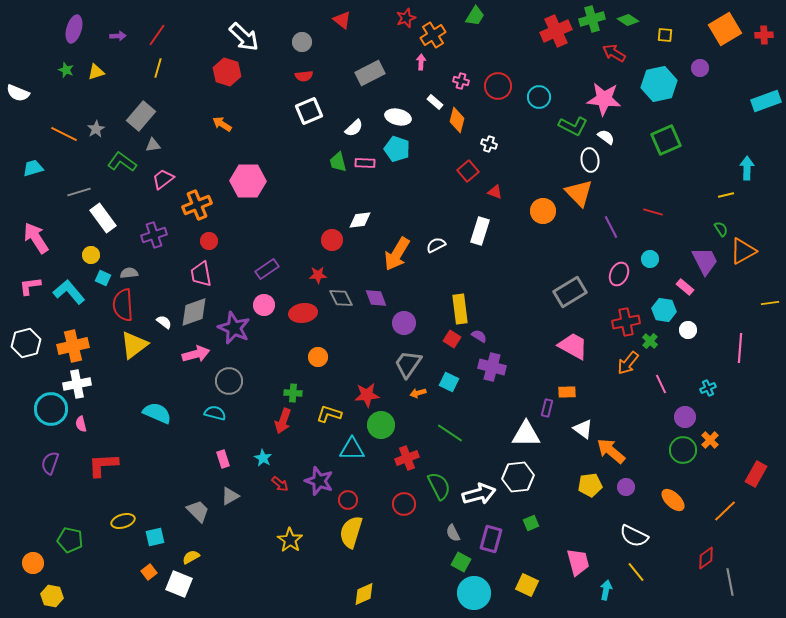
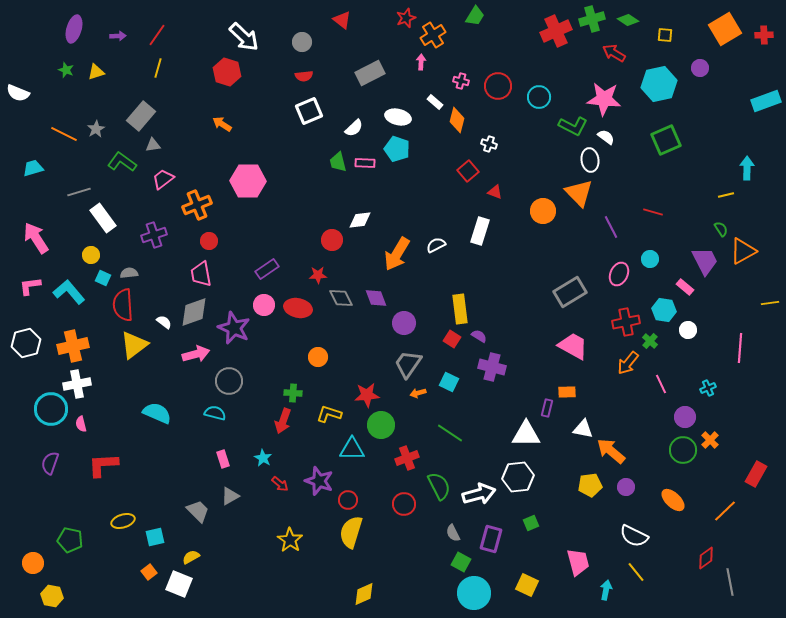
red ellipse at (303, 313): moved 5 px left, 5 px up; rotated 20 degrees clockwise
white triangle at (583, 429): rotated 25 degrees counterclockwise
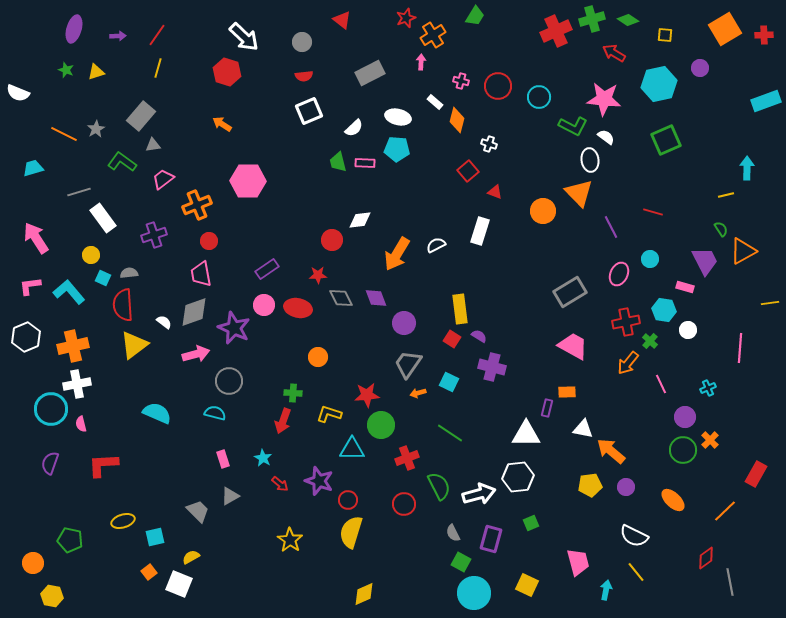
cyan pentagon at (397, 149): rotated 15 degrees counterclockwise
pink rectangle at (685, 287): rotated 24 degrees counterclockwise
white hexagon at (26, 343): moved 6 px up; rotated 8 degrees counterclockwise
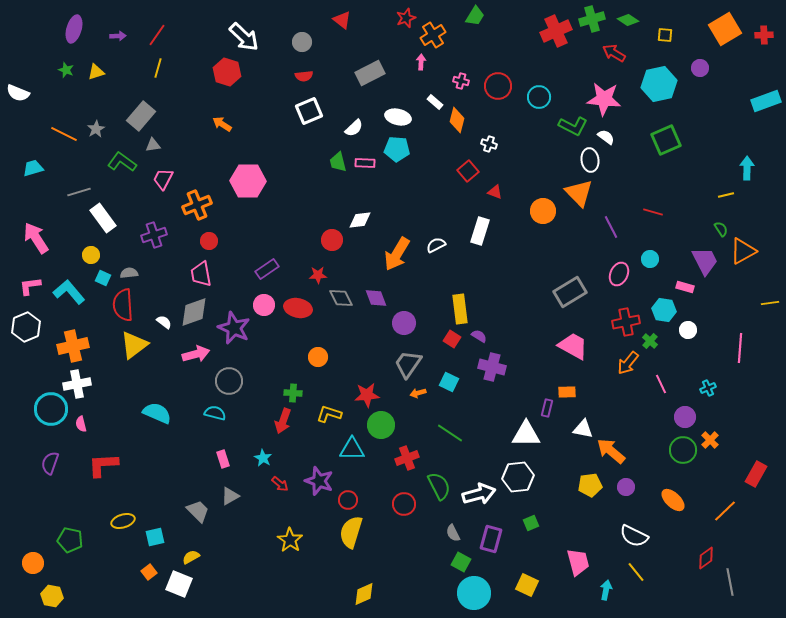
pink trapezoid at (163, 179): rotated 25 degrees counterclockwise
white hexagon at (26, 337): moved 10 px up
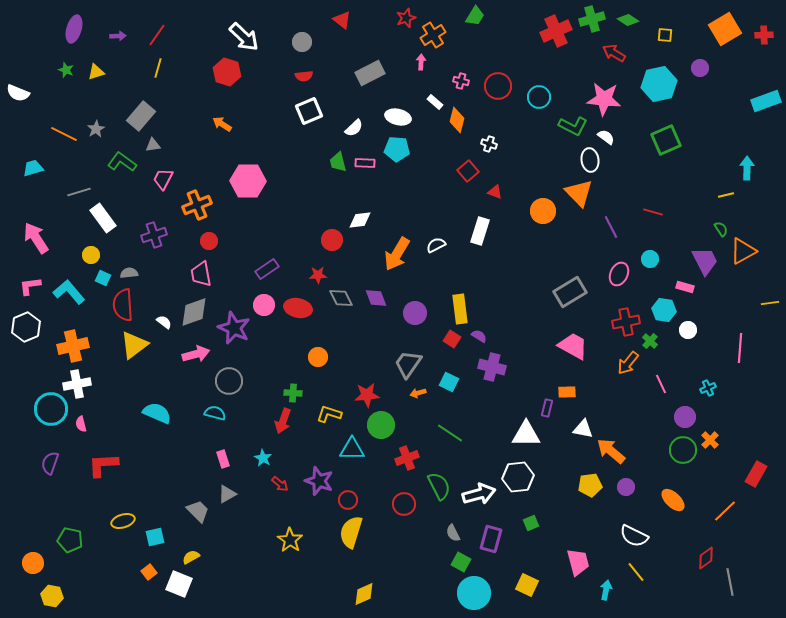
purple circle at (404, 323): moved 11 px right, 10 px up
gray triangle at (230, 496): moved 3 px left, 2 px up
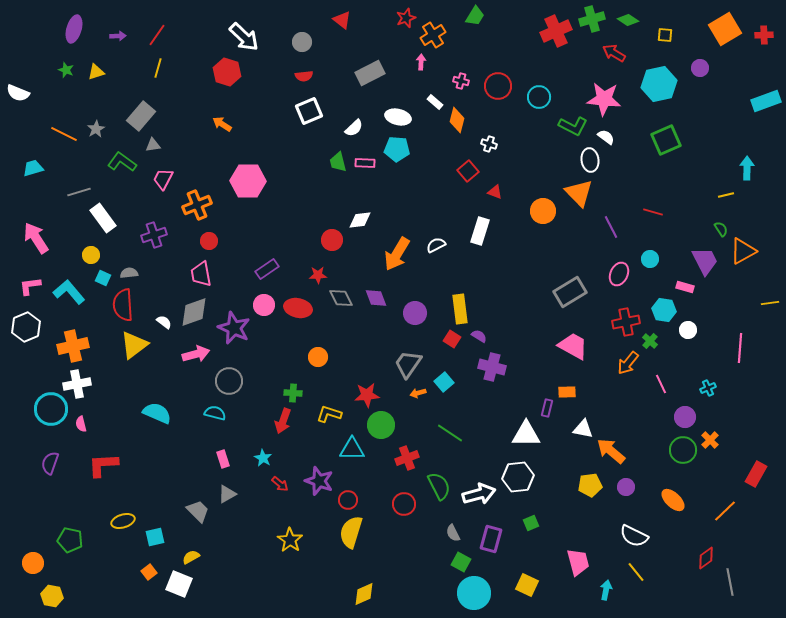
cyan square at (449, 382): moved 5 px left; rotated 24 degrees clockwise
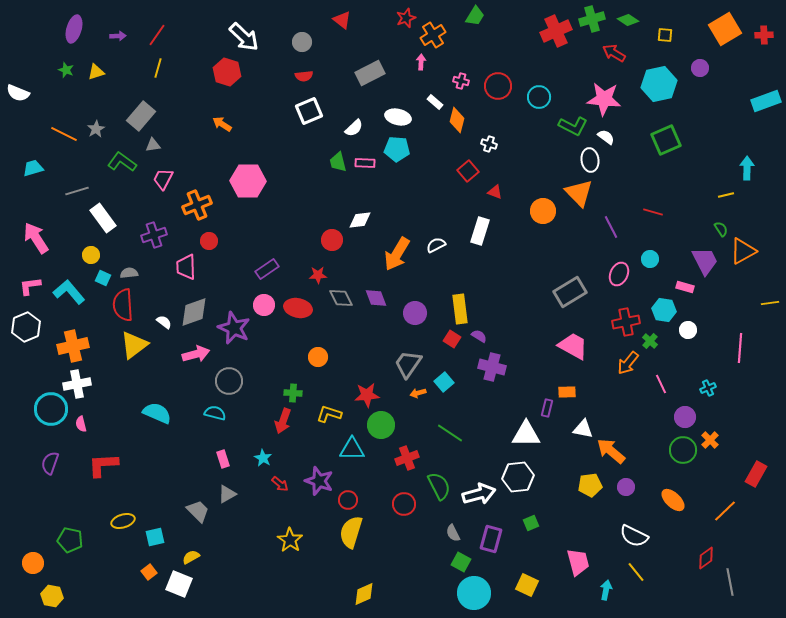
gray line at (79, 192): moved 2 px left, 1 px up
pink trapezoid at (201, 274): moved 15 px left, 7 px up; rotated 8 degrees clockwise
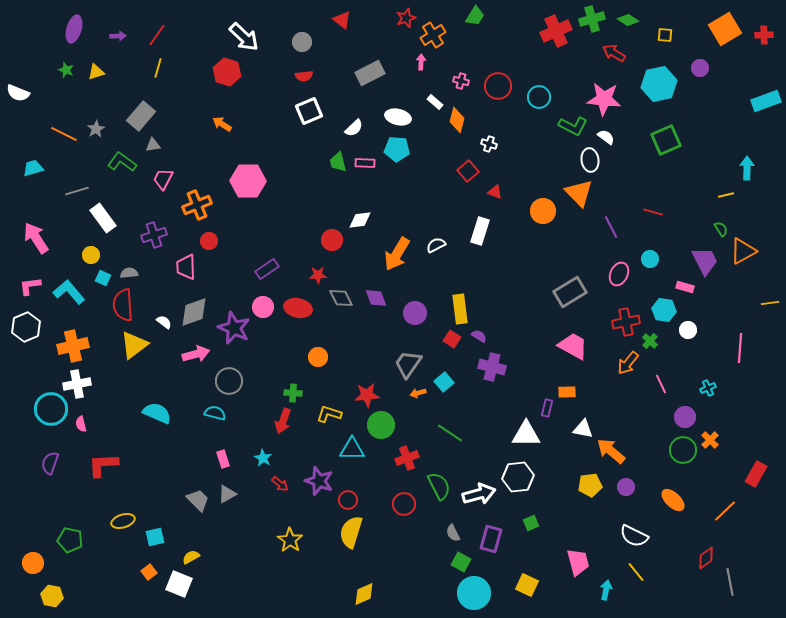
pink circle at (264, 305): moved 1 px left, 2 px down
gray trapezoid at (198, 511): moved 11 px up
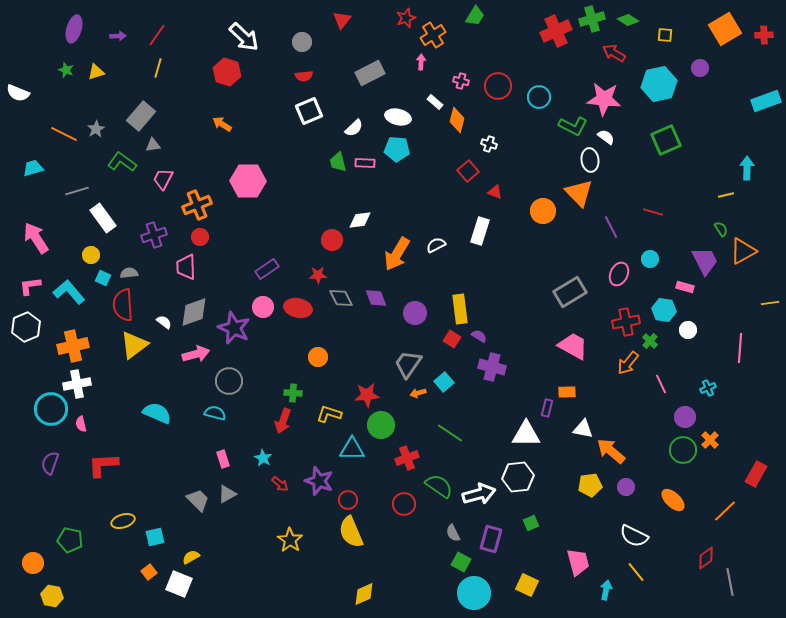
red triangle at (342, 20): rotated 30 degrees clockwise
red circle at (209, 241): moved 9 px left, 4 px up
green semicircle at (439, 486): rotated 28 degrees counterclockwise
yellow semicircle at (351, 532): rotated 40 degrees counterclockwise
